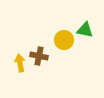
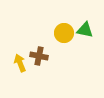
yellow circle: moved 7 px up
yellow arrow: rotated 12 degrees counterclockwise
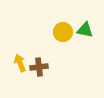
yellow circle: moved 1 px left, 1 px up
brown cross: moved 11 px down; rotated 18 degrees counterclockwise
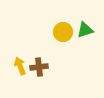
green triangle: rotated 30 degrees counterclockwise
yellow arrow: moved 3 px down
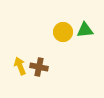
green triangle: rotated 12 degrees clockwise
brown cross: rotated 18 degrees clockwise
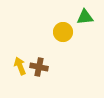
green triangle: moved 13 px up
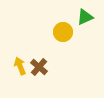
green triangle: rotated 18 degrees counterclockwise
brown cross: rotated 30 degrees clockwise
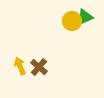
yellow circle: moved 9 px right, 11 px up
